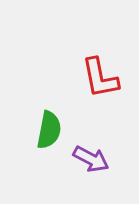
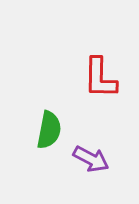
red L-shape: rotated 12 degrees clockwise
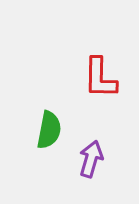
purple arrow: rotated 102 degrees counterclockwise
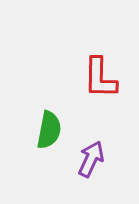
purple arrow: rotated 9 degrees clockwise
